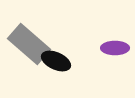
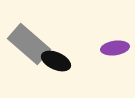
purple ellipse: rotated 8 degrees counterclockwise
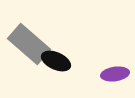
purple ellipse: moved 26 px down
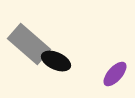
purple ellipse: rotated 40 degrees counterclockwise
